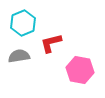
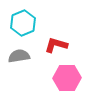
red L-shape: moved 5 px right, 2 px down; rotated 30 degrees clockwise
pink hexagon: moved 13 px left, 8 px down; rotated 12 degrees counterclockwise
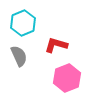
gray semicircle: rotated 75 degrees clockwise
pink hexagon: rotated 20 degrees counterclockwise
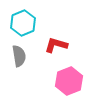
gray semicircle: rotated 15 degrees clockwise
pink hexagon: moved 2 px right, 3 px down
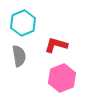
pink hexagon: moved 7 px left, 3 px up
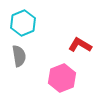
red L-shape: moved 24 px right; rotated 15 degrees clockwise
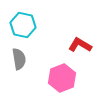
cyan hexagon: moved 2 px down; rotated 25 degrees counterclockwise
gray semicircle: moved 3 px down
